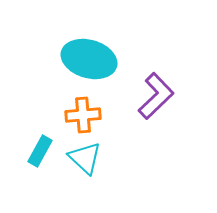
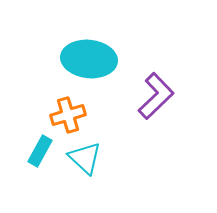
cyan ellipse: rotated 10 degrees counterclockwise
orange cross: moved 15 px left; rotated 12 degrees counterclockwise
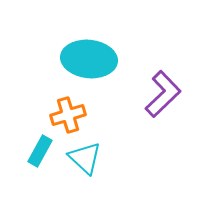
purple L-shape: moved 7 px right, 2 px up
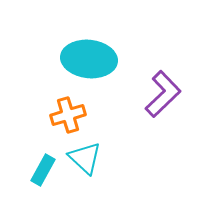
cyan rectangle: moved 3 px right, 19 px down
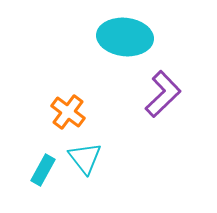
cyan ellipse: moved 36 px right, 22 px up
orange cross: moved 3 px up; rotated 36 degrees counterclockwise
cyan triangle: rotated 9 degrees clockwise
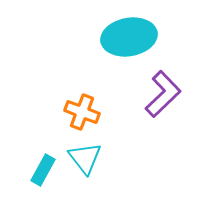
cyan ellipse: moved 4 px right; rotated 16 degrees counterclockwise
orange cross: moved 14 px right; rotated 16 degrees counterclockwise
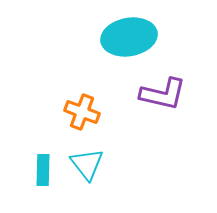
purple L-shape: rotated 57 degrees clockwise
cyan triangle: moved 2 px right, 6 px down
cyan rectangle: rotated 28 degrees counterclockwise
